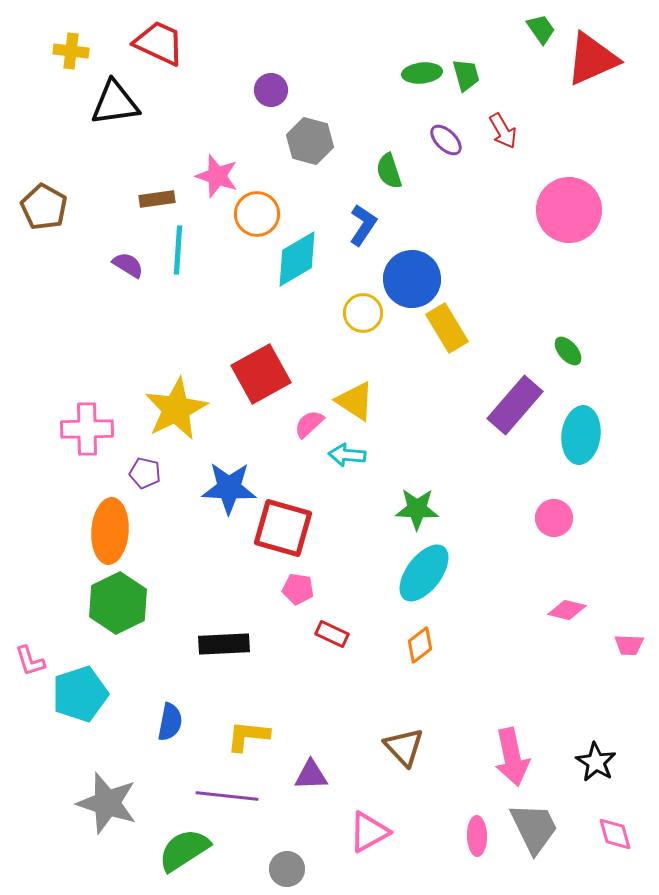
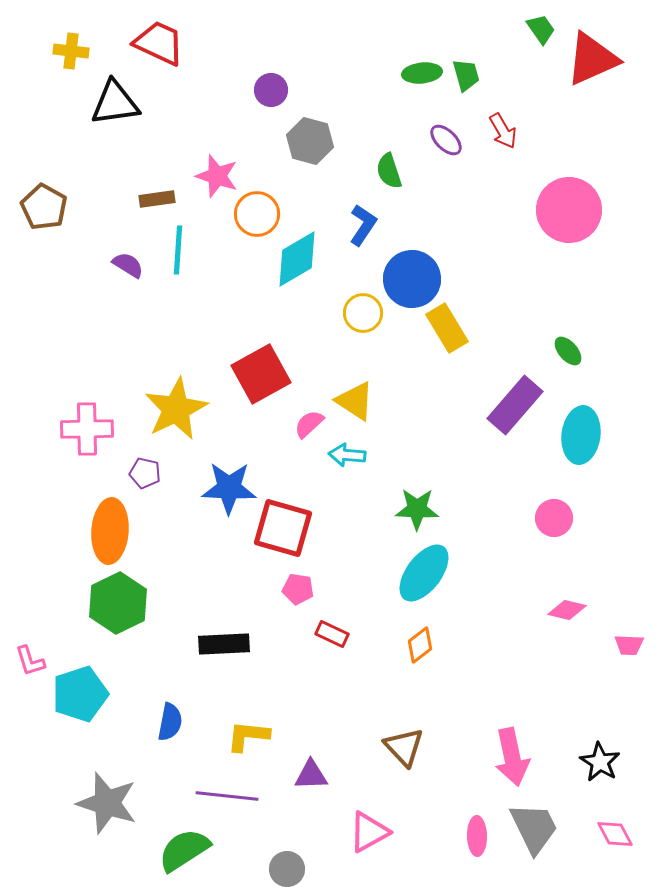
black star at (596, 762): moved 4 px right
pink diamond at (615, 834): rotated 12 degrees counterclockwise
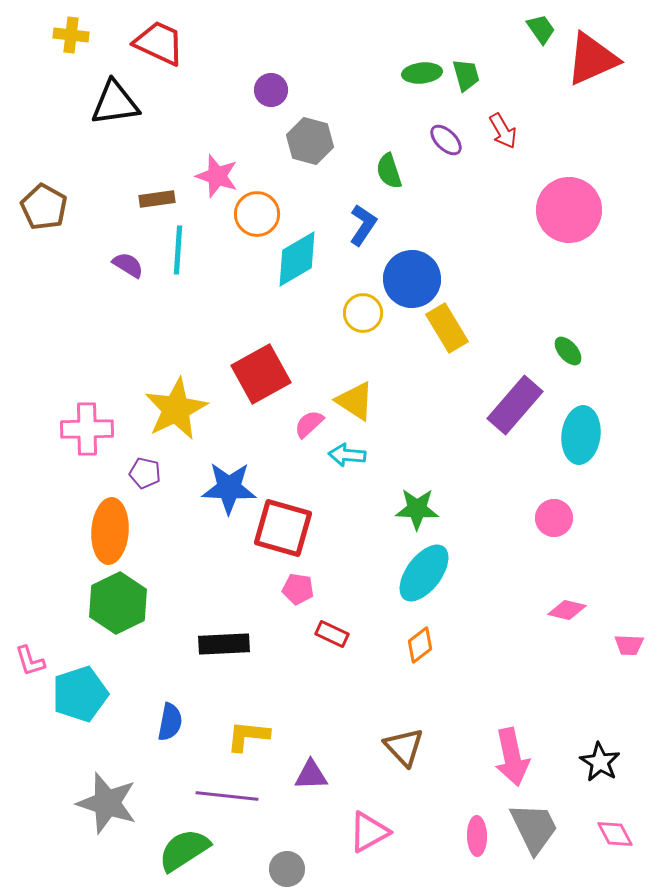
yellow cross at (71, 51): moved 16 px up
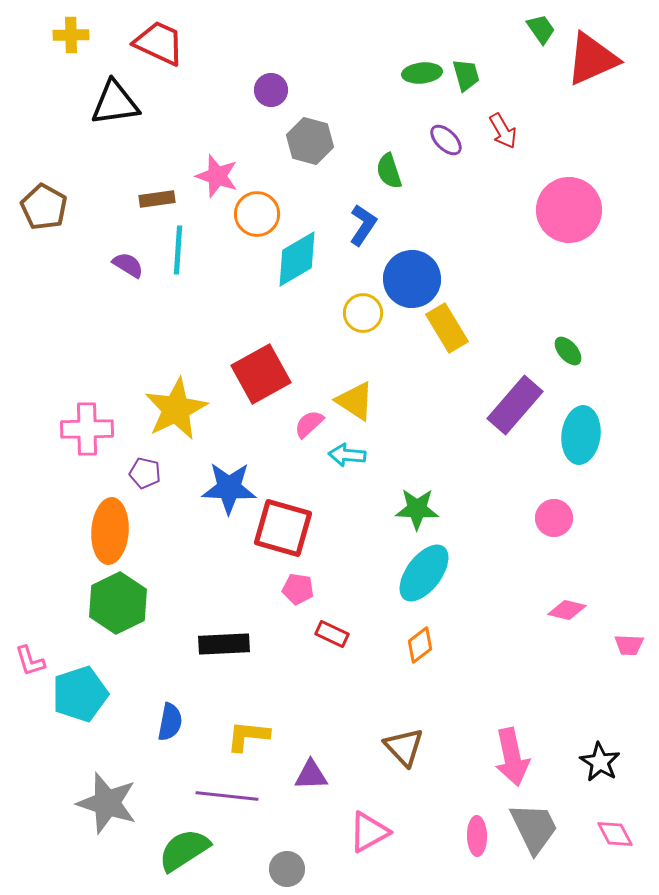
yellow cross at (71, 35): rotated 8 degrees counterclockwise
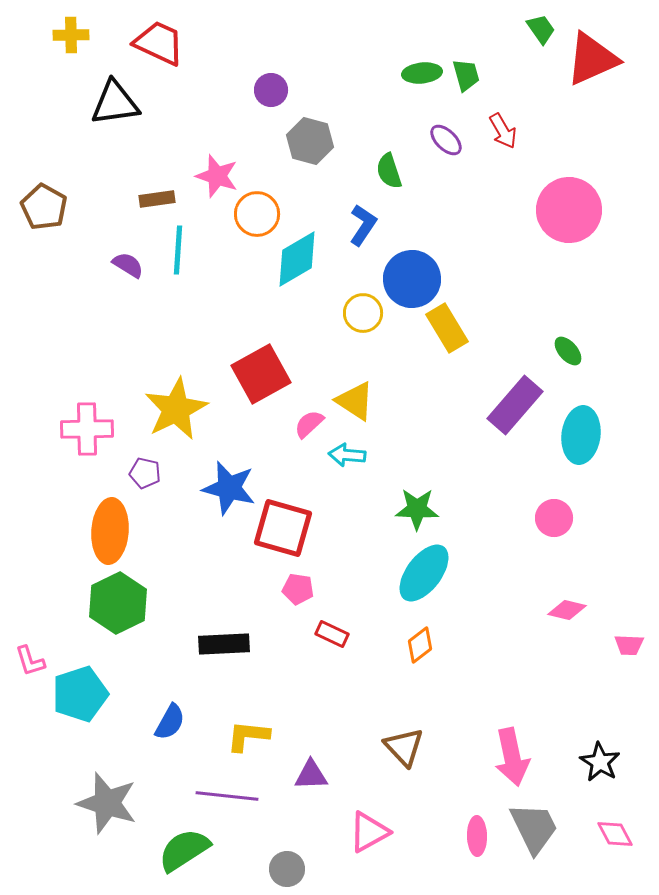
blue star at (229, 488): rotated 12 degrees clockwise
blue semicircle at (170, 722): rotated 18 degrees clockwise
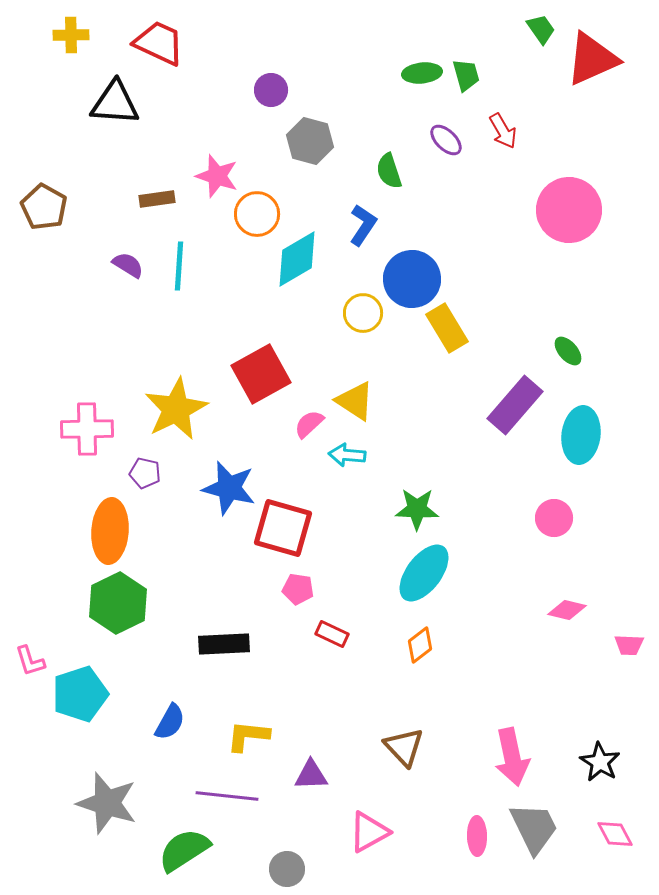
black triangle at (115, 103): rotated 12 degrees clockwise
cyan line at (178, 250): moved 1 px right, 16 px down
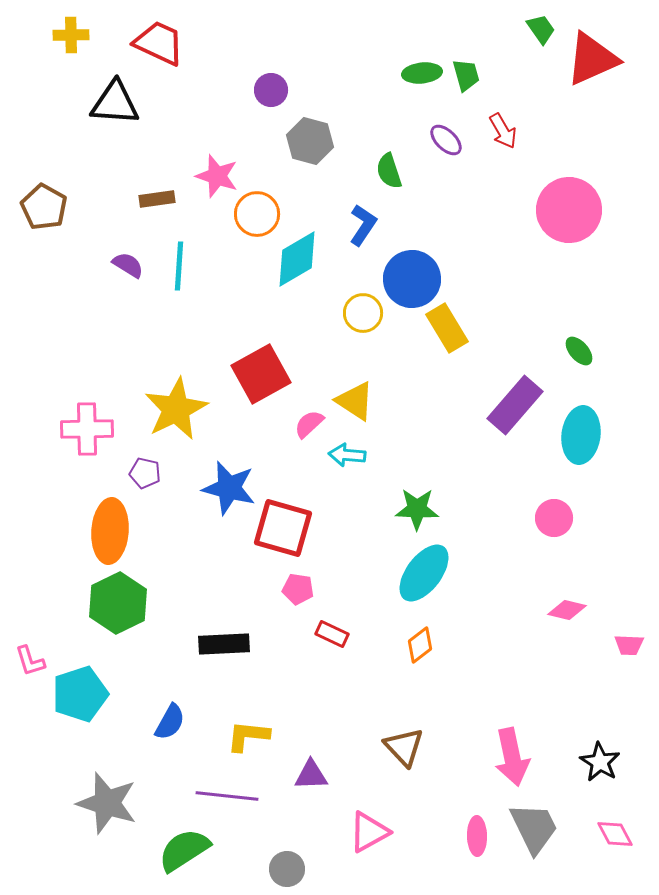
green ellipse at (568, 351): moved 11 px right
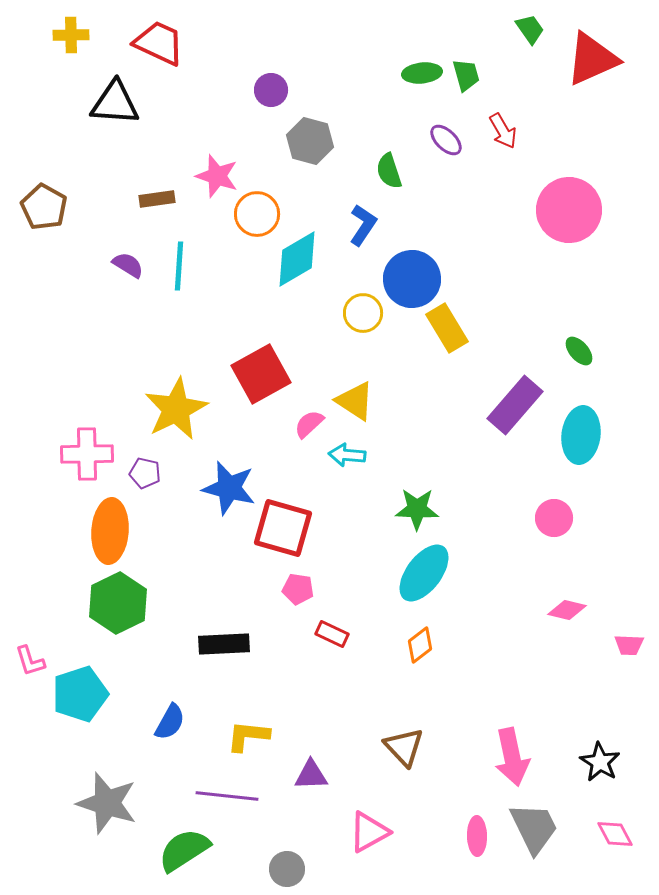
green trapezoid at (541, 29): moved 11 px left
pink cross at (87, 429): moved 25 px down
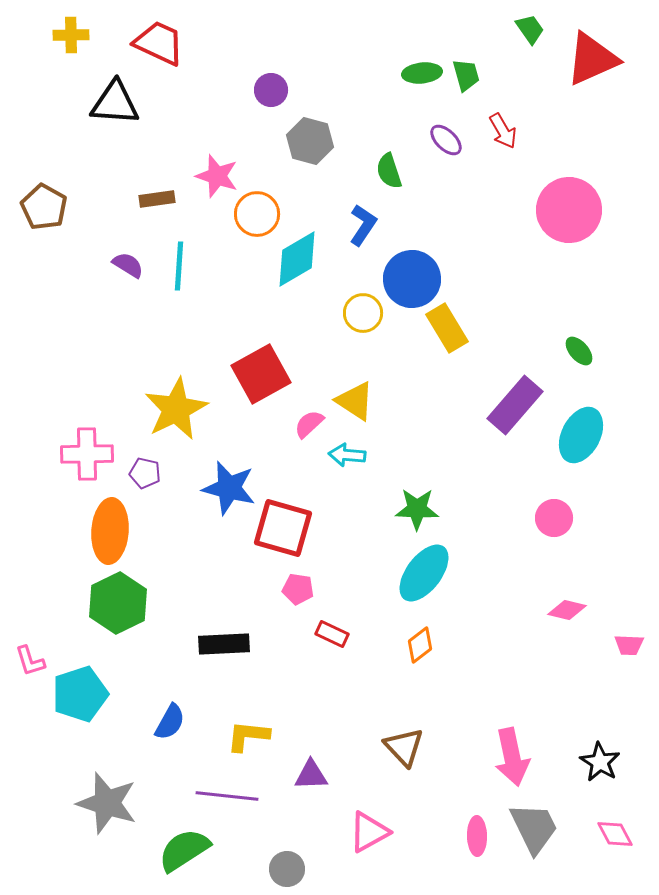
cyan ellipse at (581, 435): rotated 20 degrees clockwise
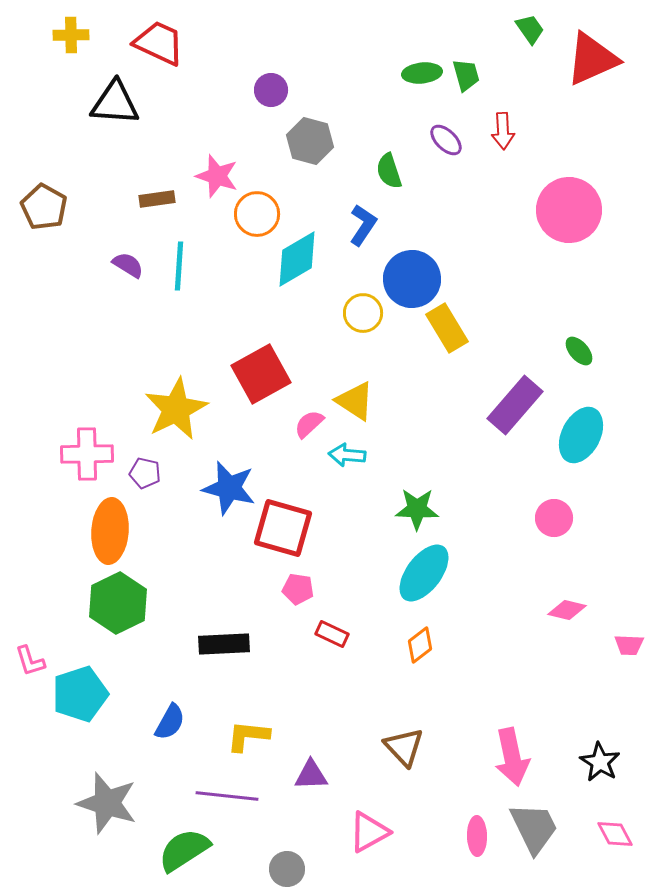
red arrow at (503, 131): rotated 27 degrees clockwise
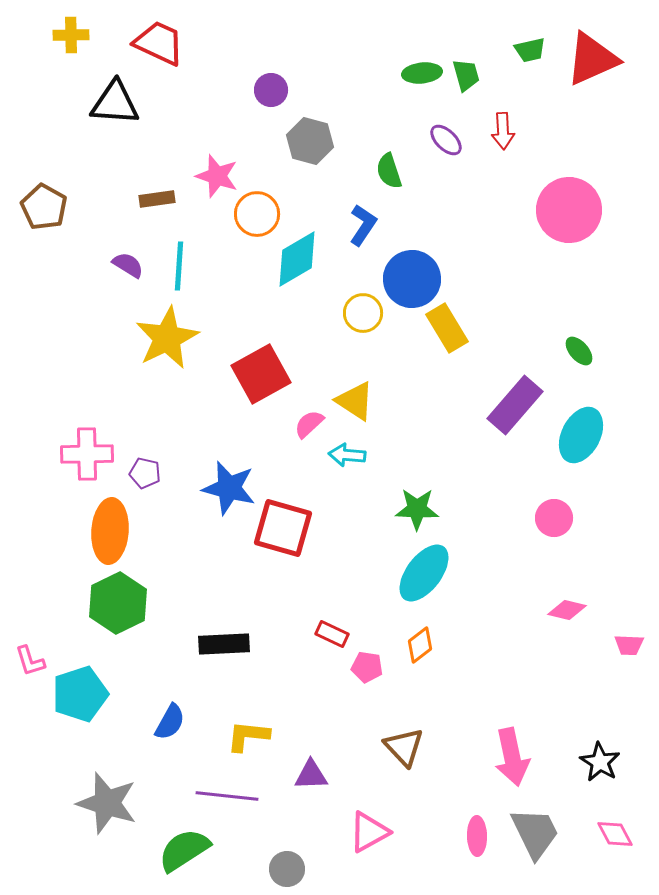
green trapezoid at (530, 29): moved 21 px down; rotated 112 degrees clockwise
yellow star at (176, 409): moved 9 px left, 71 px up
pink pentagon at (298, 589): moved 69 px right, 78 px down
gray trapezoid at (534, 828): moved 1 px right, 5 px down
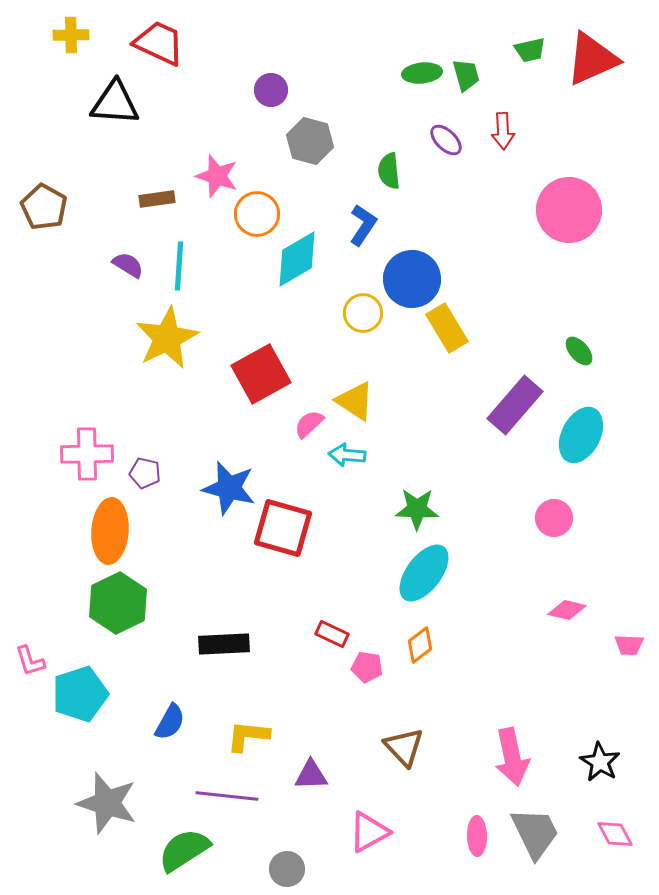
green semicircle at (389, 171): rotated 12 degrees clockwise
